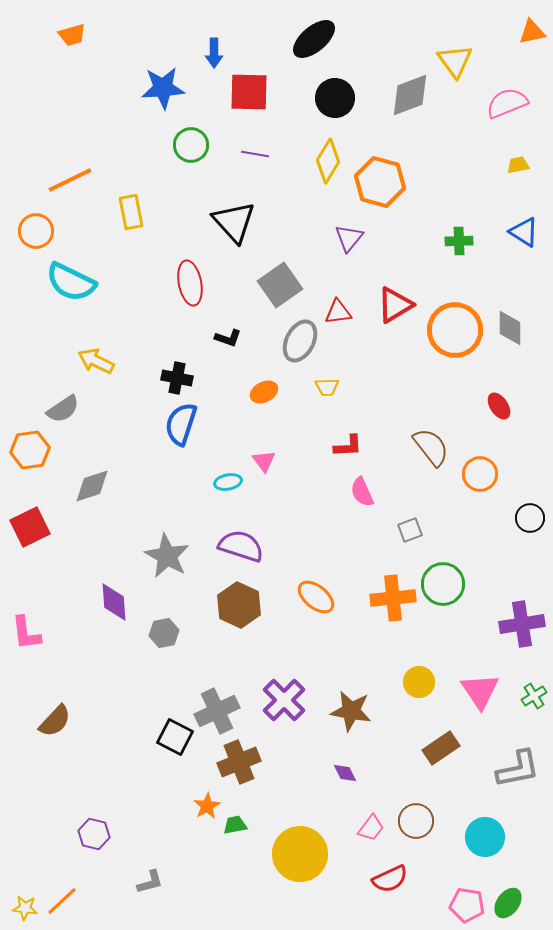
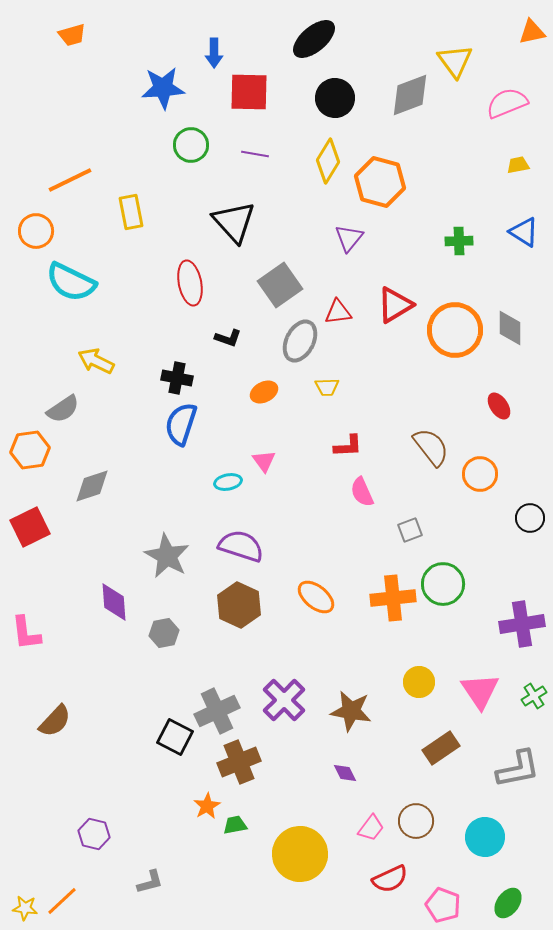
pink pentagon at (467, 905): moved 24 px left; rotated 12 degrees clockwise
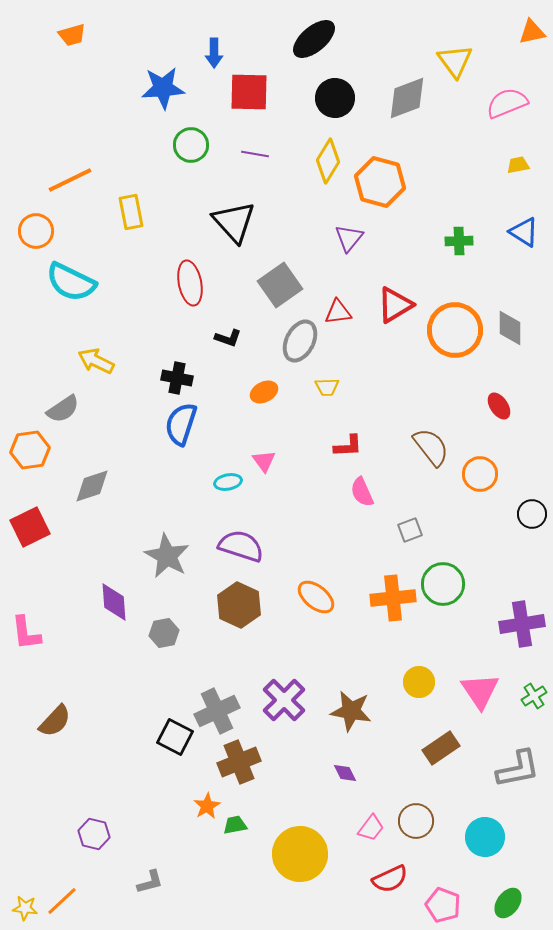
gray diamond at (410, 95): moved 3 px left, 3 px down
black circle at (530, 518): moved 2 px right, 4 px up
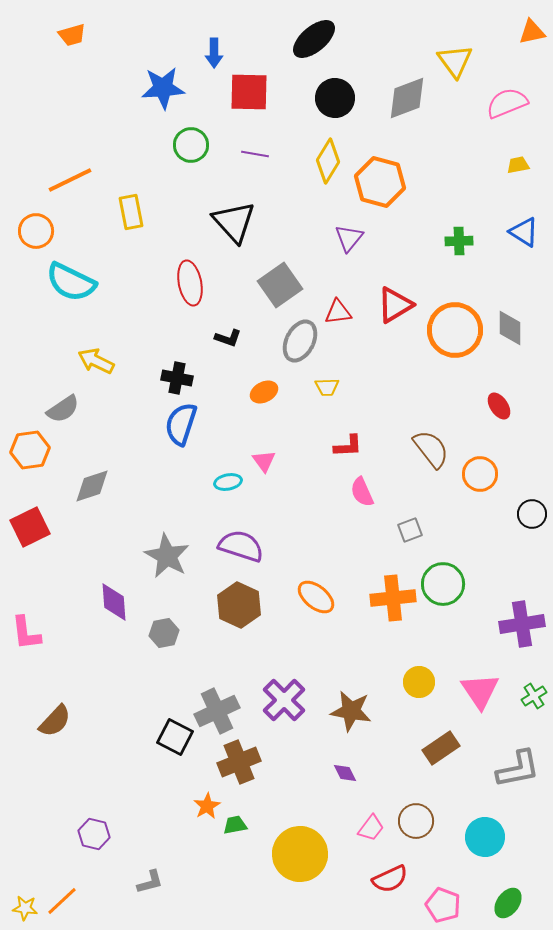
brown semicircle at (431, 447): moved 2 px down
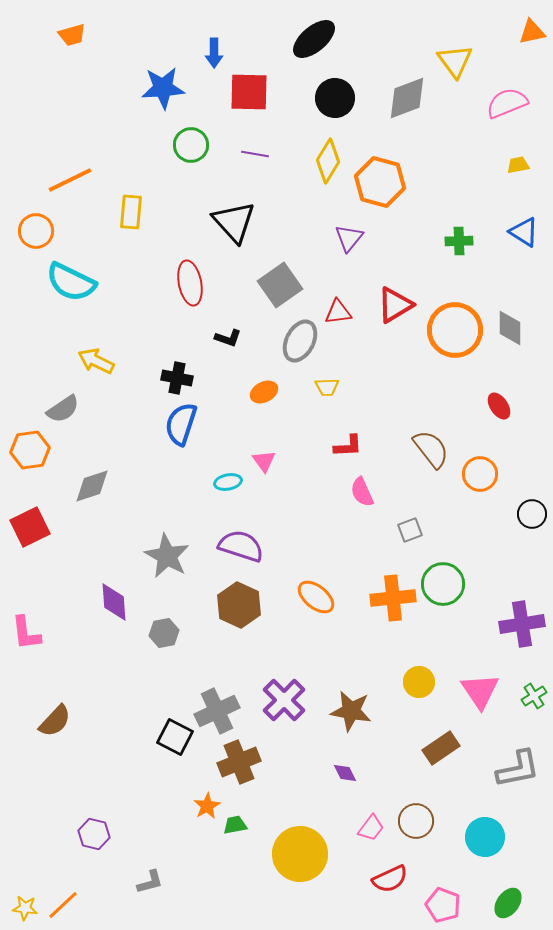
yellow rectangle at (131, 212): rotated 16 degrees clockwise
orange line at (62, 901): moved 1 px right, 4 px down
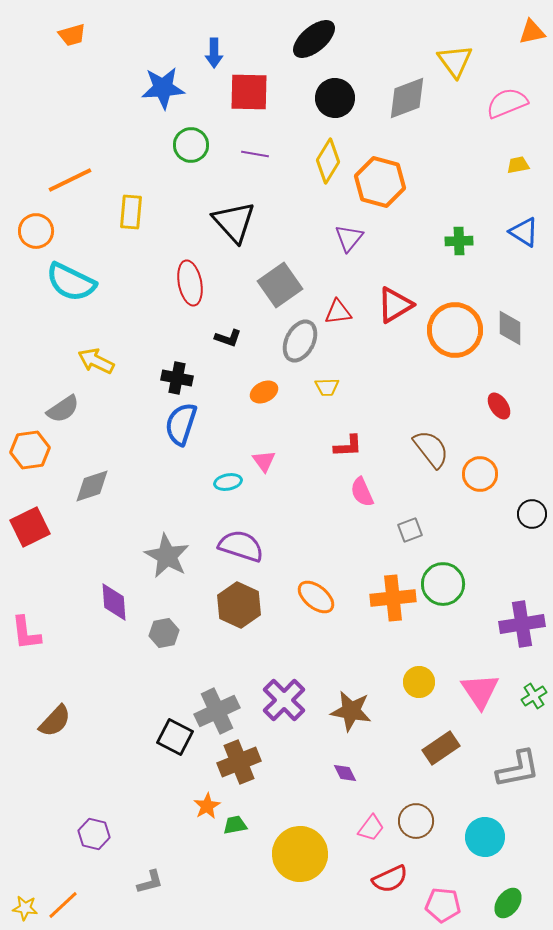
pink pentagon at (443, 905): rotated 16 degrees counterclockwise
